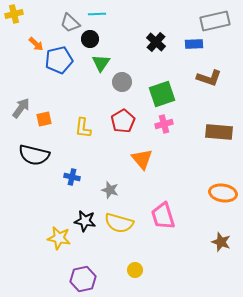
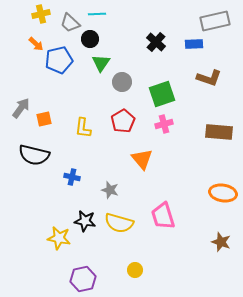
yellow cross: moved 27 px right
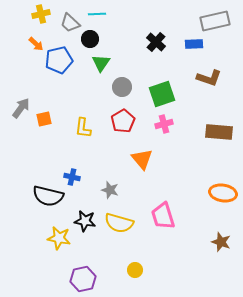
gray circle: moved 5 px down
black semicircle: moved 14 px right, 41 px down
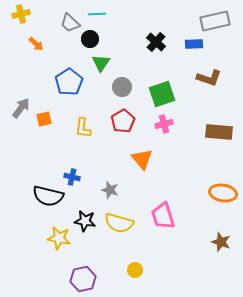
yellow cross: moved 20 px left
blue pentagon: moved 10 px right, 22 px down; rotated 20 degrees counterclockwise
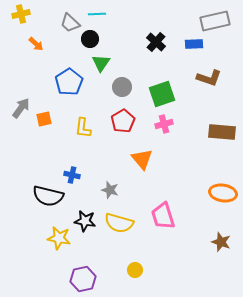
brown rectangle: moved 3 px right
blue cross: moved 2 px up
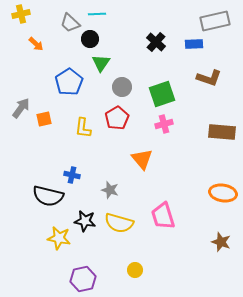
red pentagon: moved 6 px left, 3 px up
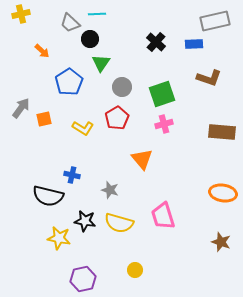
orange arrow: moved 6 px right, 7 px down
yellow L-shape: rotated 65 degrees counterclockwise
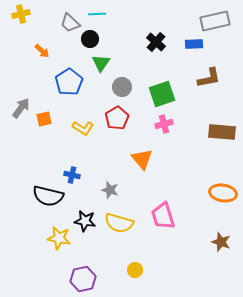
brown L-shape: rotated 30 degrees counterclockwise
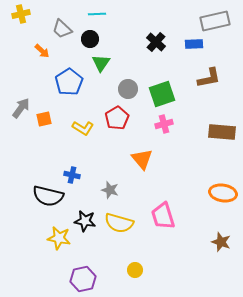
gray trapezoid: moved 8 px left, 6 px down
gray circle: moved 6 px right, 2 px down
